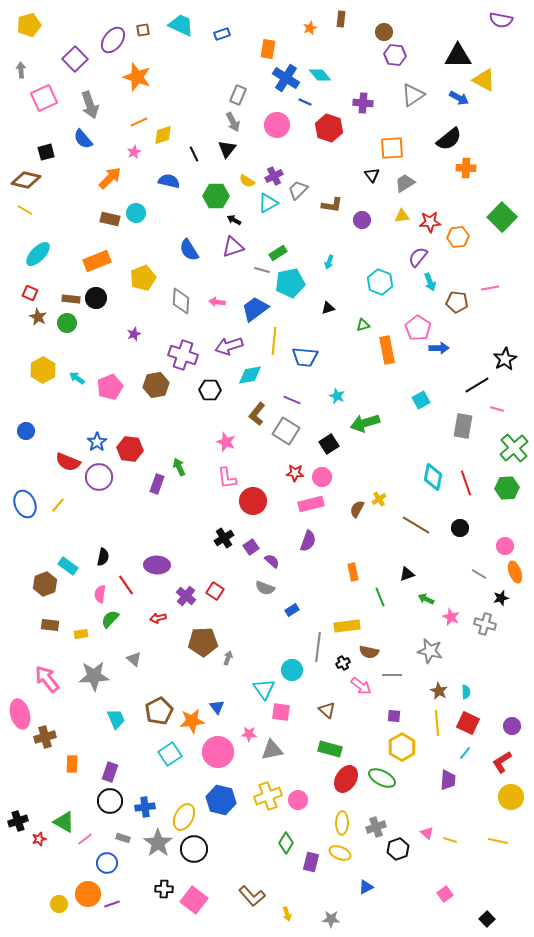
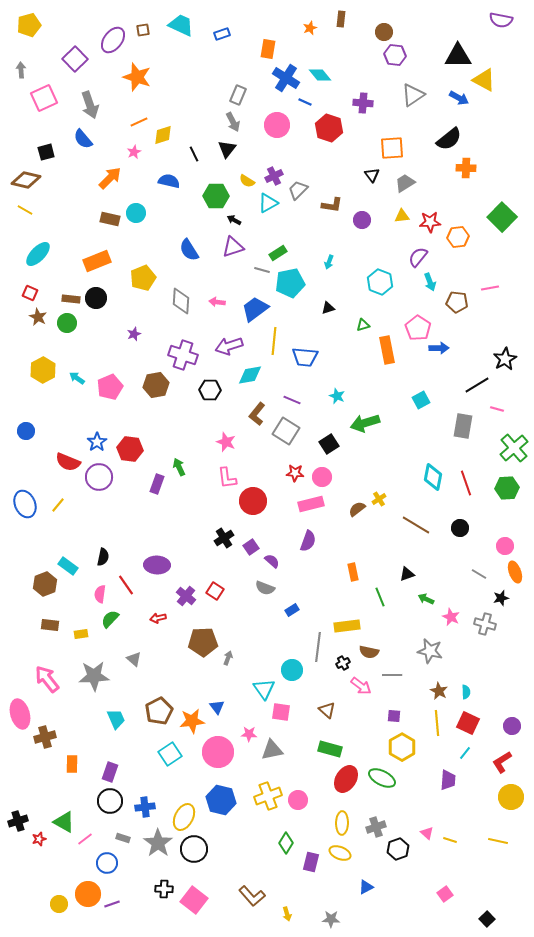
brown semicircle at (357, 509): rotated 24 degrees clockwise
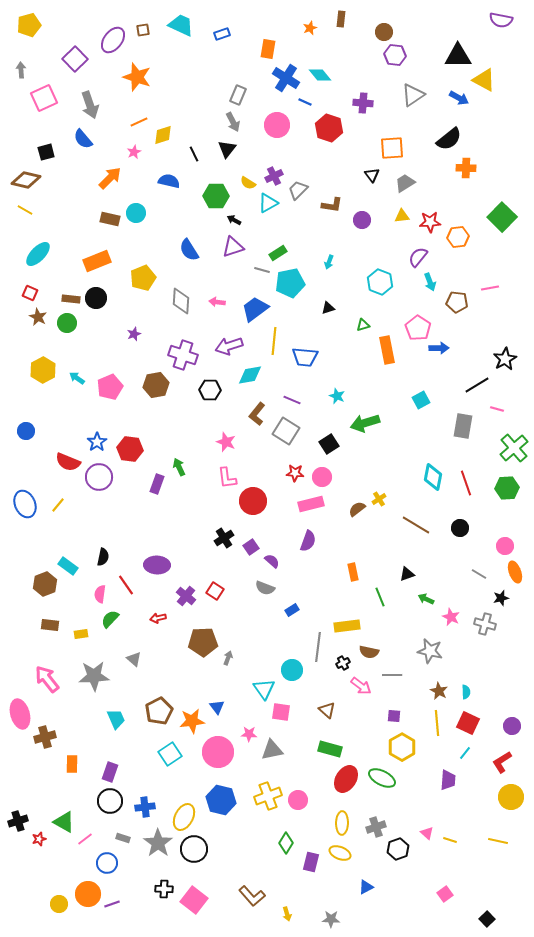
yellow semicircle at (247, 181): moved 1 px right, 2 px down
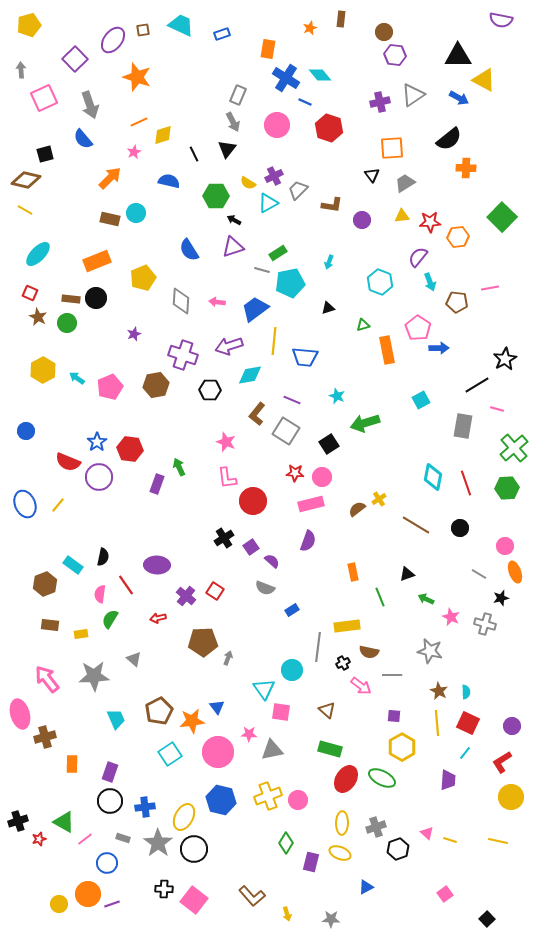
purple cross at (363, 103): moved 17 px right, 1 px up; rotated 18 degrees counterclockwise
black square at (46, 152): moved 1 px left, 2 px down
cyan rectangle at (68, 566): moved 5 px right, 1 px up
green semicircle at (110, 619): rotated 12 degrees counterclockwise
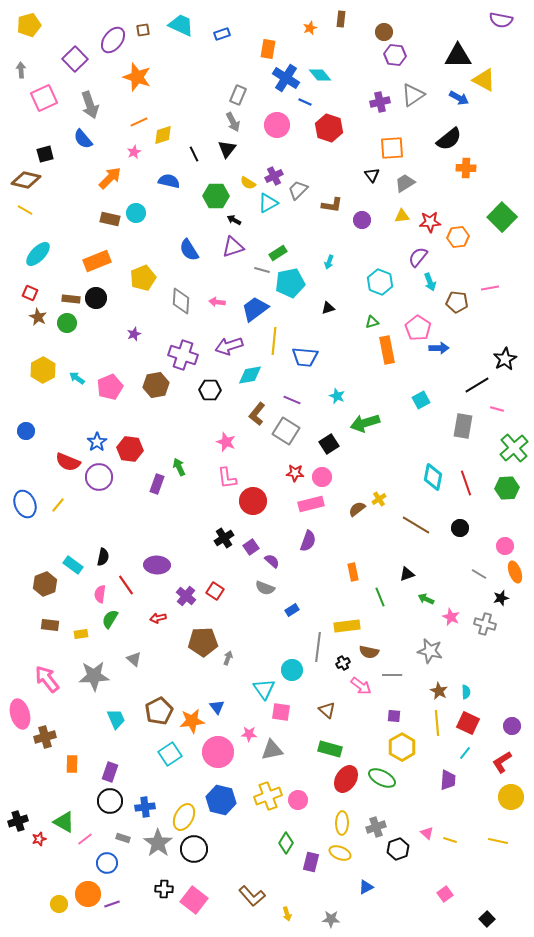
green triangle at (363, 325): moved 9 px right, 3 px up
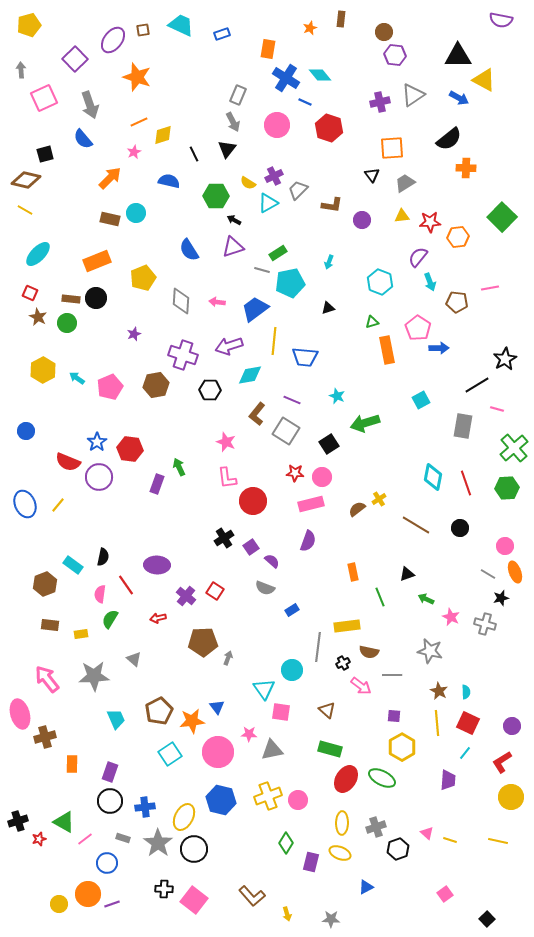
gray line at (479, 574): moved 9 px right
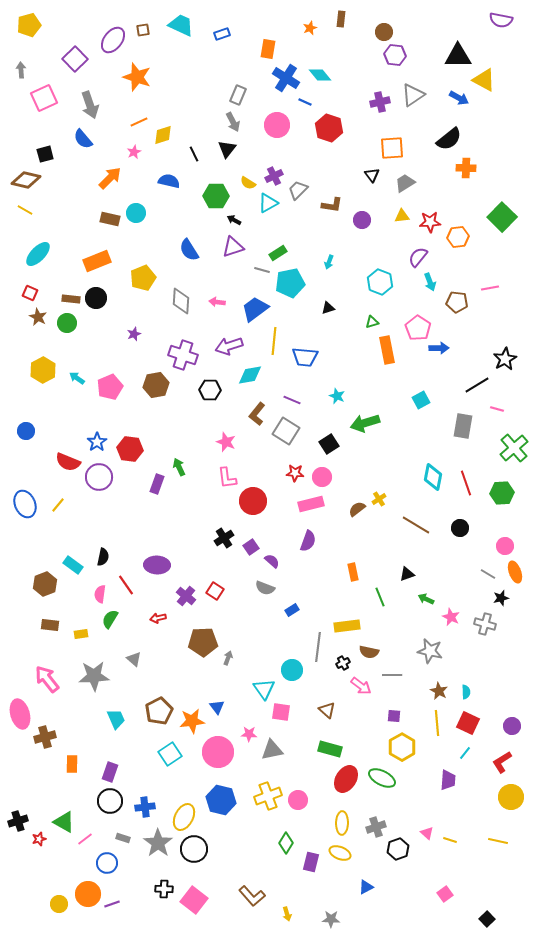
green hexagon at (507, 488): moved 5 px left, 5 px down
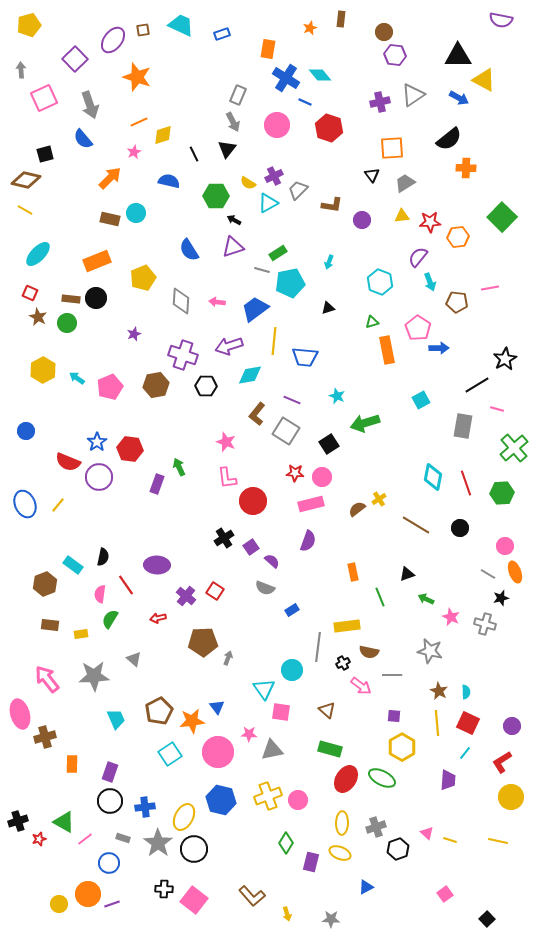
black hexagon at (210, 390): moved 4 px left, 4 px up
blue circle at (107, 863): moved 2 px right
